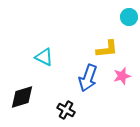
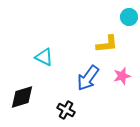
yellow L-shape: moved 5 px up
blue arrow: rotated 16 degrees clockwise
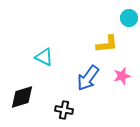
cyan circle: moved 1 px down
black cross: moved 2 px left; rotated 18 degrees counterclockwise
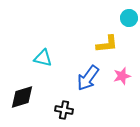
cyan triangle: moved 1 px left, 1 px down; rotated 12 degrees counterclockwise
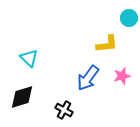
cyan triangle: moved 14 px left; rotated 30 degrees clockwise
black cross: rotated 18 degrees clockwise
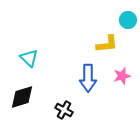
cyan circle: moved 1 px left, 2 px down
blue arrow: rotated 36 degrees counterclockwise
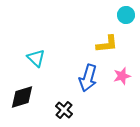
cyan circle: moved 2 px left, 5 px up
cyan triangle: moved 7 px right
blue arrow: rotated 16 degrees clockwise
black cross: rotated 12 degrees clockwise
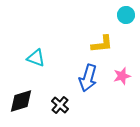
yellow L-shape: moved 5 px left
cyan triangle: rotated 24 degrees counterclockwise
black diamond: moved 1 px left, 4 px down
black cross: moved 4 px left, 5 px up
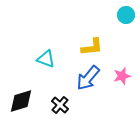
yellow L-shape: moved 10 px left, 3 px down
cyan triangle: moved 10 px right, 1 px down
blue arrow: rotated 24 degrees clockwise
